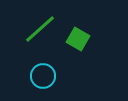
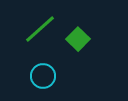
green square: rotated 15 degrees clockwise
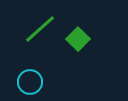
cyan circle: moved 13 px left, 6 px down
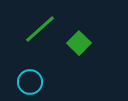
green square: moved 1 px right, 4 px down
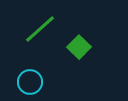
green square: moved 4 px down
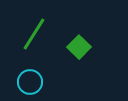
green line: moved 6 px left, 5 px down; rotated 16 degrees counterclockwise
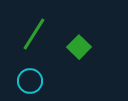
cyan circle: moved 1 px up
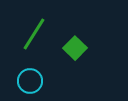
green square: moved 4 px left, 1 px down
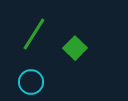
cyan circle: moved 1 px right, 1 px down
